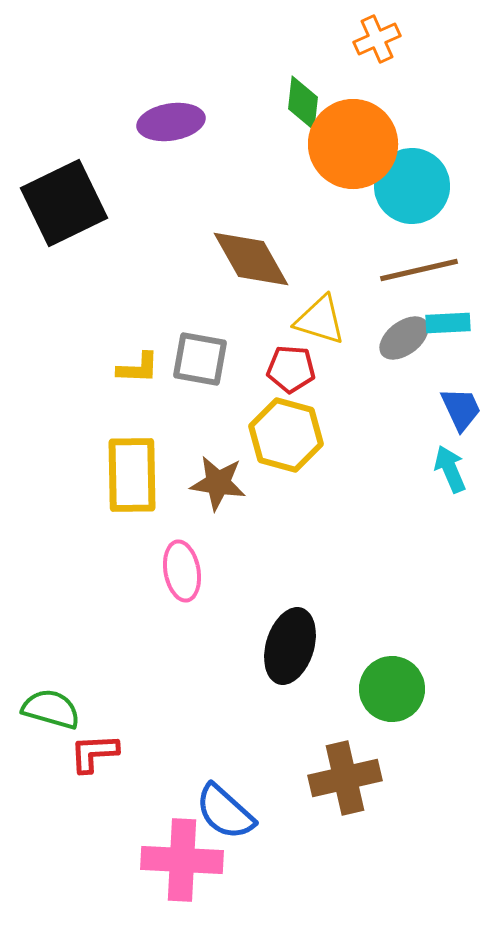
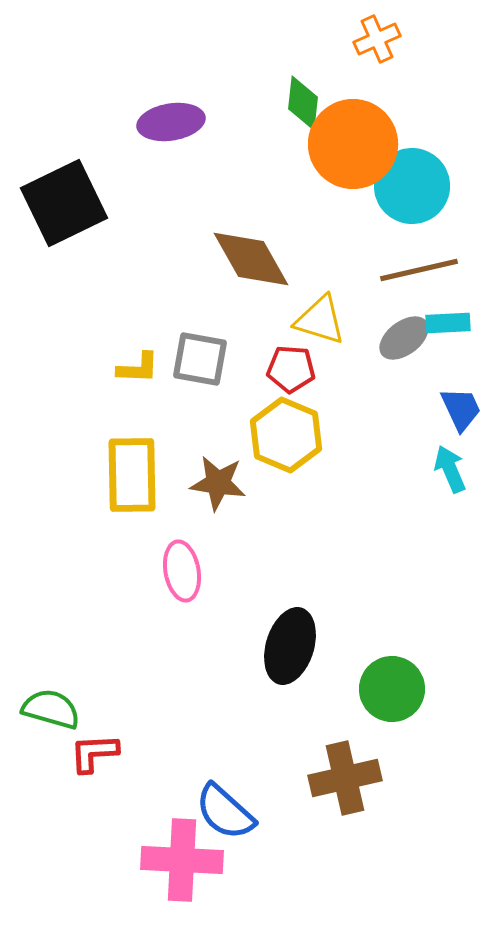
yellow hexagon: rotated 8 degrees clockwise
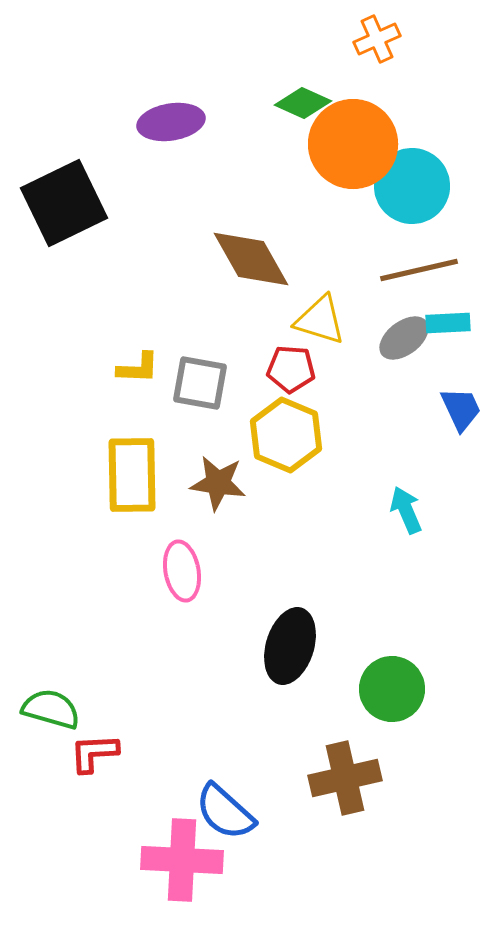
green diamond: rotated 72 degrees counterclockwise
gray square: moved 24 px down
cyan arrow: moved 44 px left, 41 px down
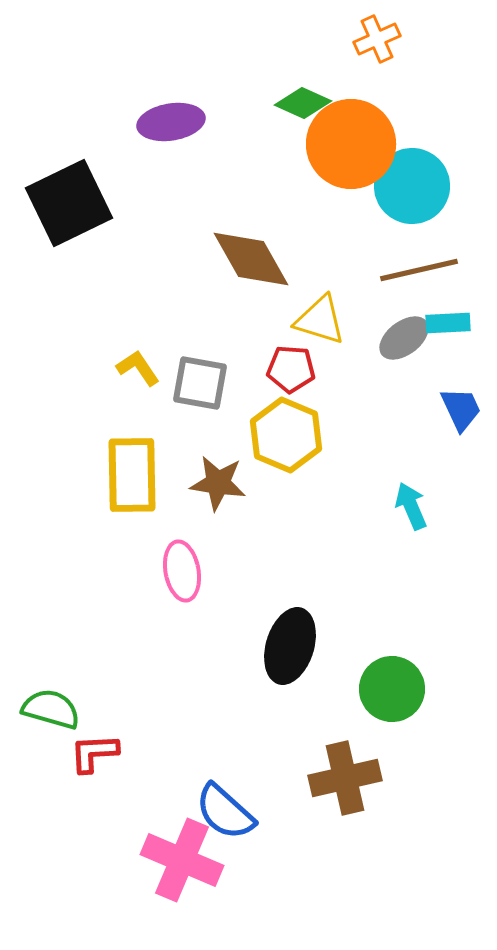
orange circle: moved 2 px left
black square: moved 5 px right
yellow L-shape: rotated 126 degrees counterclockwise
cyan arrow: moved 5 px right, 4 px up
pink cross: rotated 20 degrees clockwise
